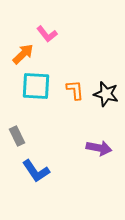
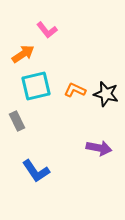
pink L-shape: moved 4 px up
orange arrow: rotated 10 degrees clockwise
cyan square: rotated 16 degrees counterclockwise
orange L-shape: rotated 60 degrees counterclockwise
gray rectangle: moved 15 px up
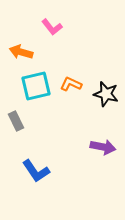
pink L-shape: moved 5 px right, 3 px up
orange arrow: moved 2 px left, 2 px up; rotated 130 degrees counterclockwise
orange L-shape: moved 4 px left, 6 px up
gray rectangle: moved 1 px left
purple arrow: moved 4 px right, 1 px up
